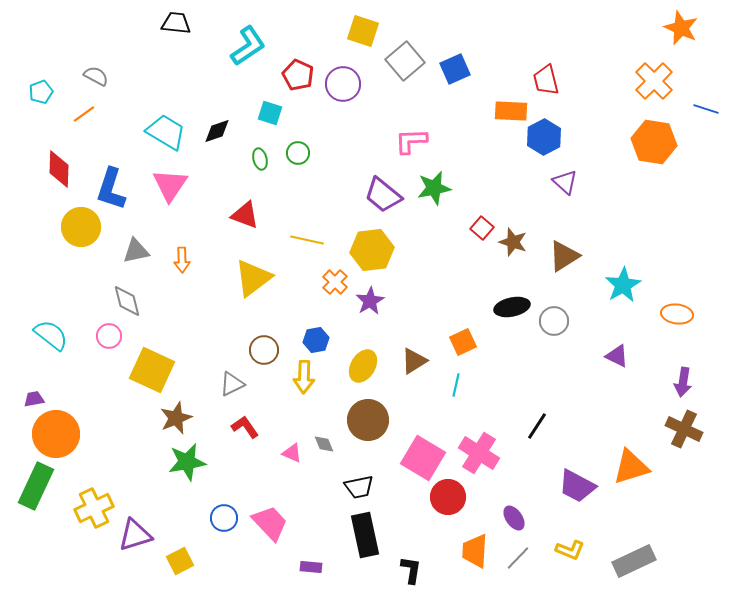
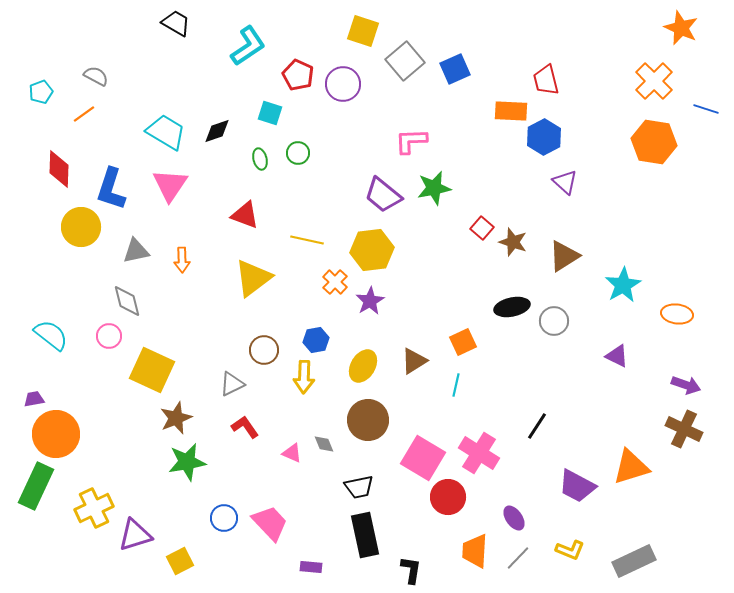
black trapezoid at (176, 23): rotated 24 degrees clockwise
purple arrow at (683, 382): moved 3 px right, 3 px down; rotated 80 degrees counterclockwise
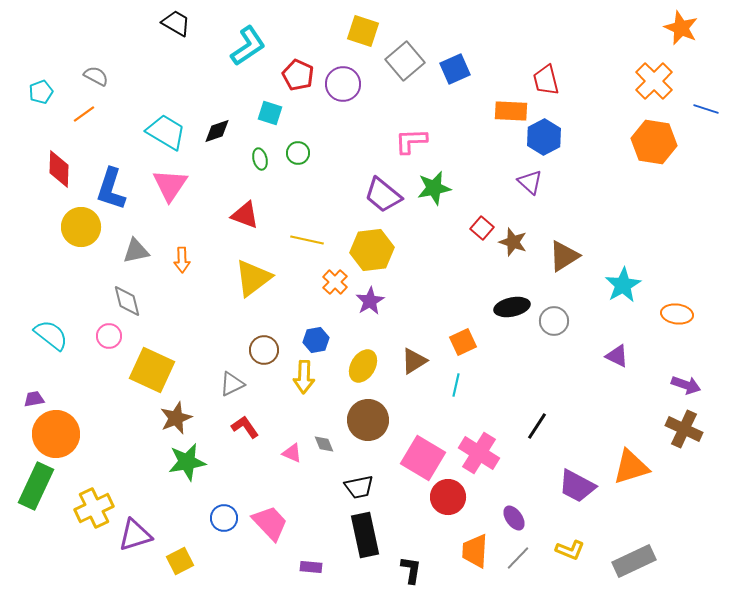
purple triangle at (565, 182): moved 35 px left
